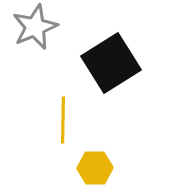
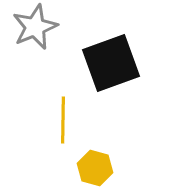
black square: rotated 12 degrees clockwise
yellow hexagon: rotated 16 degrees clockwise
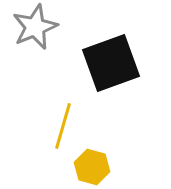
yellow line: moved 6 px down; rotated 15 degrees clockwise
yellow hexagon: moved 3 px left, 1 px up
